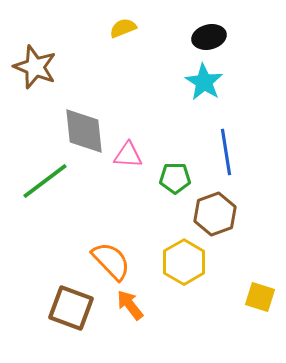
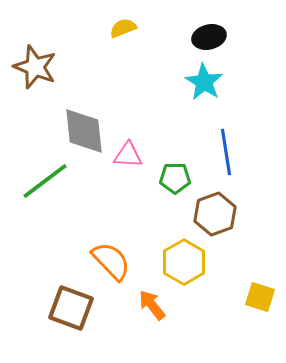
orange arrow: moved 22 px right
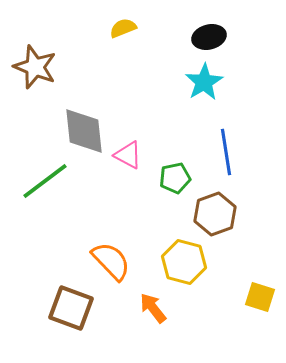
cyan star: rotated 9 degrees clockwise
pink triangle: rotated 24 degrees clockwise
green pentagon: rotated 12 degrees counterclockwise
yellow hexagon: rotated 15 degrees counterclockwise
orange arrow: moved 1 px right, 3 px down
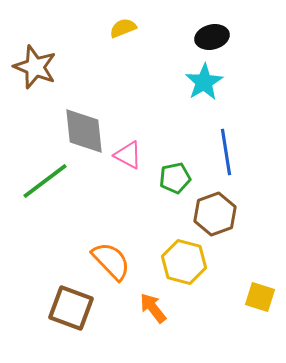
black ellipse: moved 3 px right
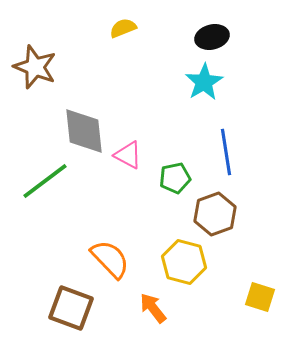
orange semicircle: moved 1 px left, 2 px up
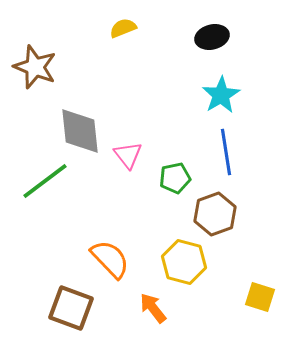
cyan star: moved 17 px right, 13 px down
gray diamond: moved 4 px left
pink triangle: rotated 24 degrees clockwise
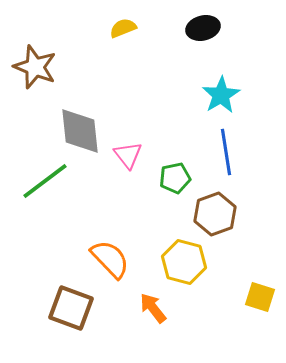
black ellipse: moved 9 px left, 9 px up
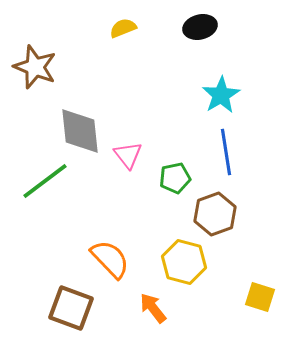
black ellipse: moved 3 px left, 1 px up
